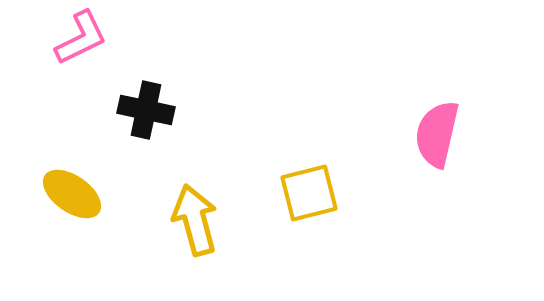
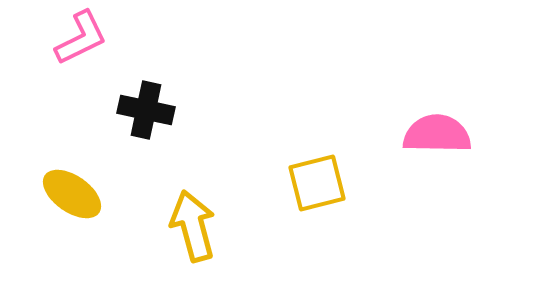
pink semicircle: rotated 78 degrees clockwise
yellow square: moved 8 px right, 10 px up
yellow arrow: moved 2 px left, 6 px down
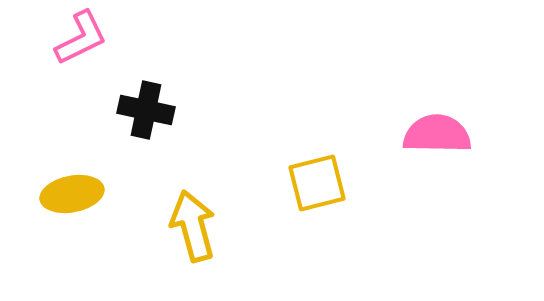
yellow ellipse: rotated 46 degrees counterclockwise
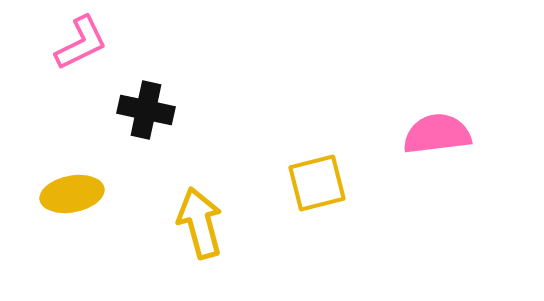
pink L-shape: moved 5 px down
pink semicircle: rotated 8 degrees counterclockwise
yellow arrow: moved 7 px right, 3 px up
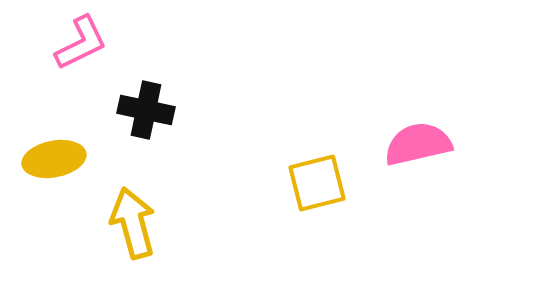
pink semicircle: moved 19 px left, 10 px down; rotated 6 degrees counterclockwise
yellow ellipse: moved 18 px left, 35 px up
yellow arrow: moved 67 px left
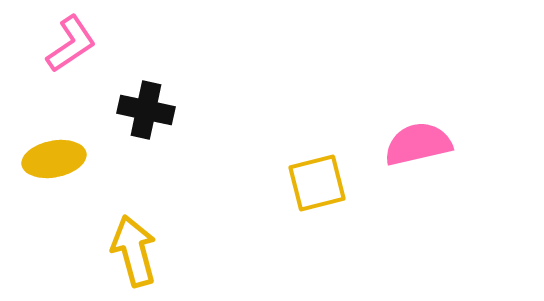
pink L-shape: moved 10 px left, 1 px down; rotated 8 degrees counterclockwise
yellow arrow: moved 1 px right, 28 px down
